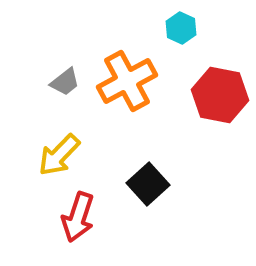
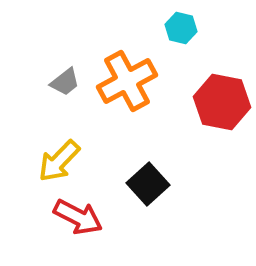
cyan hexagon: rotated 12 degrees counterclockwise
red hexagon: moved 2 px right, 7 px down
yellow arrow: moved 6 px down
red arrow: rotated 81 degrees counterclockwise
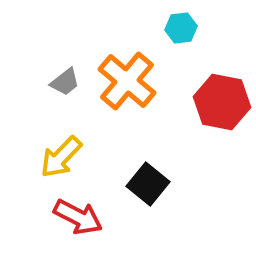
cyan hexagon: rotated 20 degrees counterclockwise
orange cross: rotated 22 degrees counterclockwise
yellow arrow: moved 2 px right, 4 px up
black square: rotated 9 degrees counterclockwise
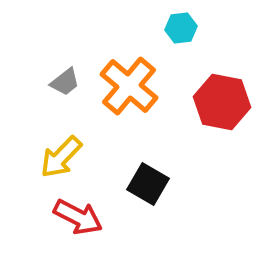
orange cross: moved 2 px right, 5 px down
black square: rotated 9 degrees counterclockwise
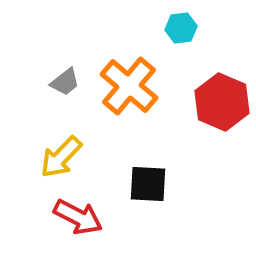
red hexagon: rotated 12 degrees clockwise
black square: rotated 27 degrees counterclockwise
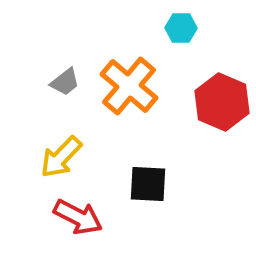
cyan hexagon: rotated 8 degrees clockwise
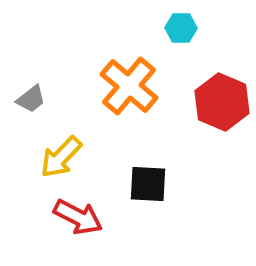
gray trapezoid: moved 34 px left, 17 px down
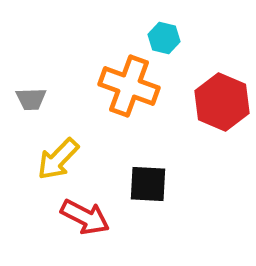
cyan hexagon: moved 17 px left, 10 px down; rotated 12 degrees clockwise
orange cross: rotated 20 degrees counterclockwise
gray trapezoid: rotated 36 degrees clockwise
yellow arrow: moved 3 px left, 2 px down
red arrow: moved 7 px right
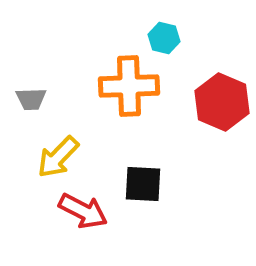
orange cross: rotated 22 degrees counterclockwise
yellow arrow: moved 2 px up
black square: moved 5 px left
red arrow: moved 2 px left, 6 px up
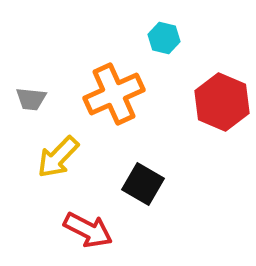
orange cross: moved 15 px left, 8 px down; rotated 22 degrees counterclockwise
gray trapezoid: rotated 8 degrees clockwise
black square: rotated 27 degrees clockwise
red arrow: moved 5 px right, 19 px down
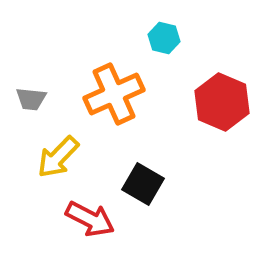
red arrow: moved 2 px right, 11 px up
